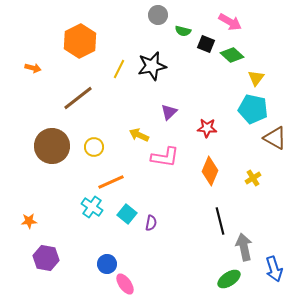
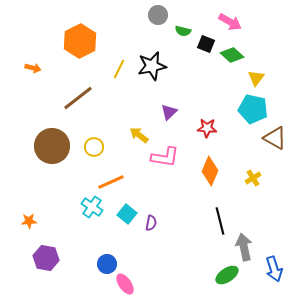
yellow arrow: rotated 12 degrees clockwise
green ellipse: moved 2 px left, 4 px up
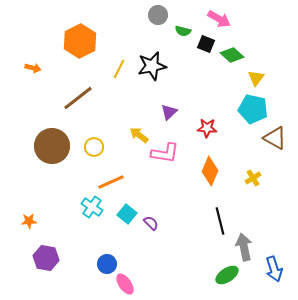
pink arrow: moved 11 px left, 3 px up
pink L-shape: moved 4 px up
purple semicircle: rotated 56 degrees counterclockwise
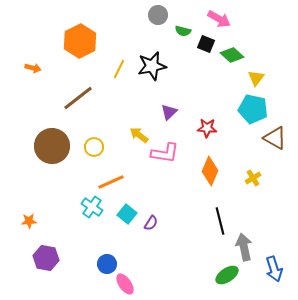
purple semicircle: rotated 77 degrees clockwise
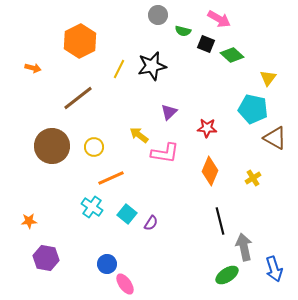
yellow triangle: moved 12 px right
orange line: moved 4 px up
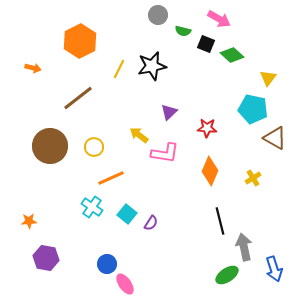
brown circle: moved 2 px left
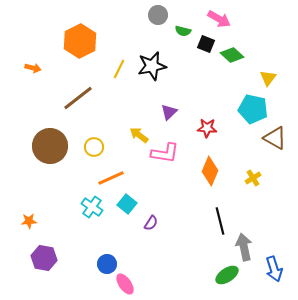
cyan square: moved 10 px up
purple hexagon: moved 2 px left
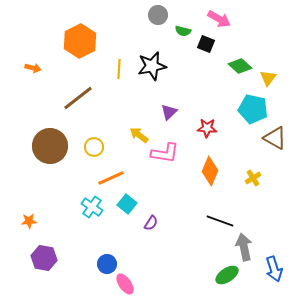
green diamond: moved 8 px right, 11 px down
yellow line: rotated 24 degrees counterclockwise
black line: rotated 56 degrees counterclockwise
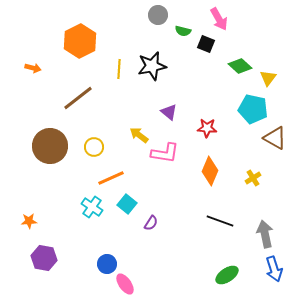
pink arrow: rotated 30 degrees clockwise
purple triangle: rotated 36 degrees counterclockwise
gray arrow: moved 21 px right, 13 px up
